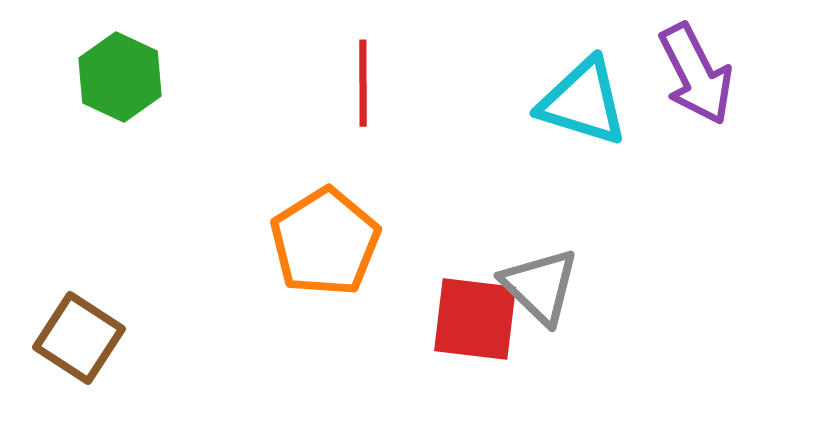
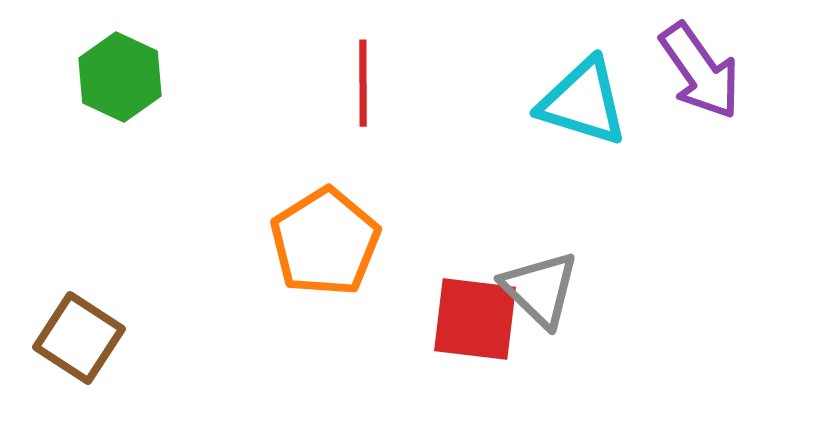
purple arrow: moved 4 px right, 3 px up; rotated 8 degrees counterclockwise
gray triangle: moved 3 px down
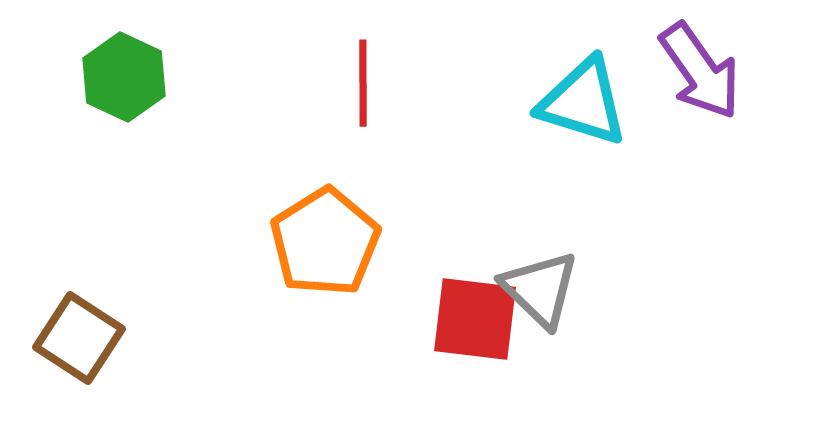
green hexagon: moved 4 px right
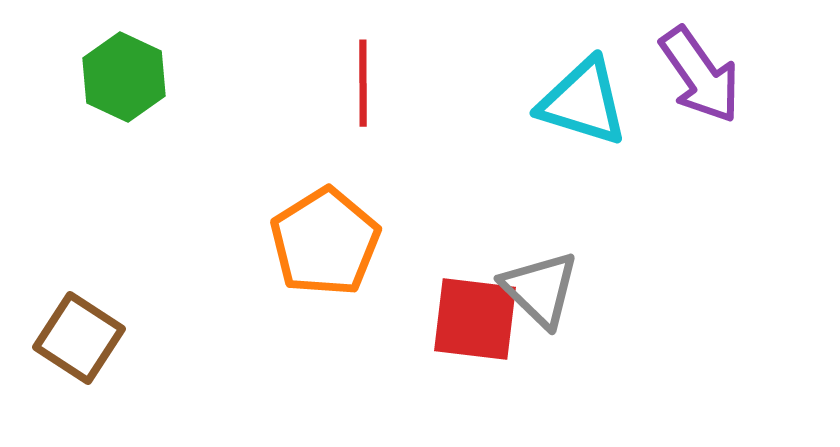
purple arrow: moved 4 px down
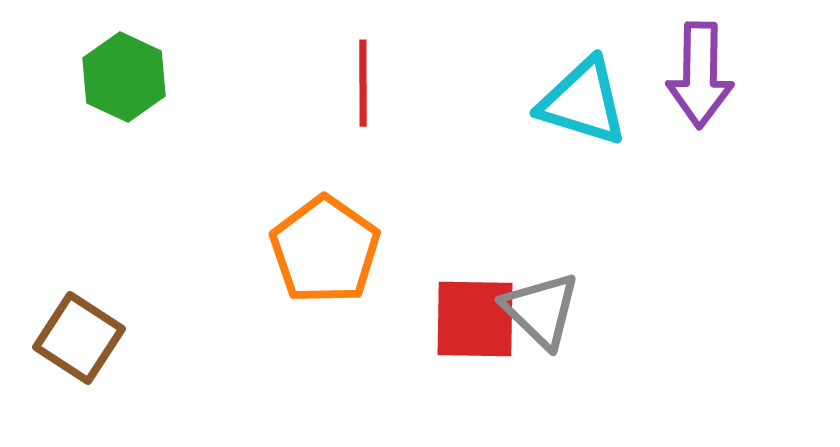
purple arrow: rotated 36 degrees clockwise
orange pentagon: moved 8 px down; rotated 5 degrees counterclockwise
gray triangle: moved 1 px right, 21 px down
red square: rotated 6 degrees counterclockwise
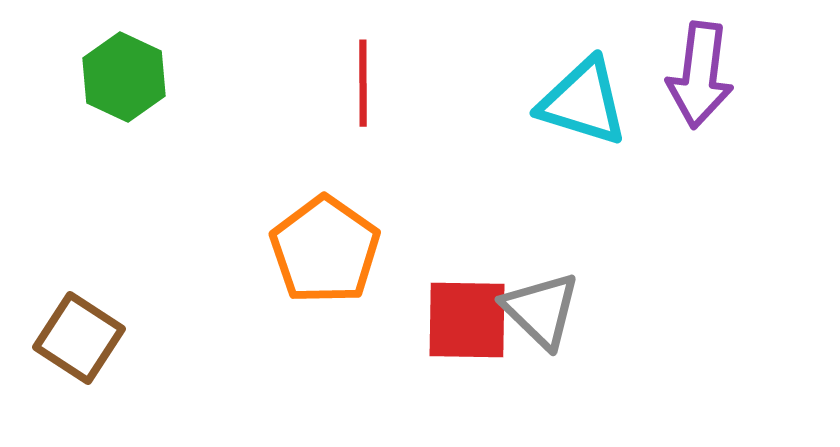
purple arrow: rotated 6 degrees clockwise
red square: moved 8 px left, 1 px down
